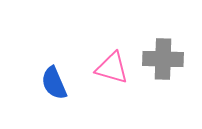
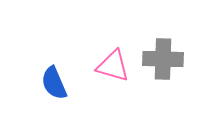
pink triangle: moved 1 px right, 2 px up
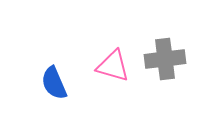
gray cross: moved 2 px right; rotated 9 degrees counterclockwise
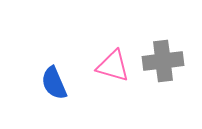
gray cross: moved 2 px left, 2 px down
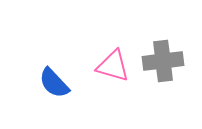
blue semicircle: rotated 20 degrees counterclockwise
